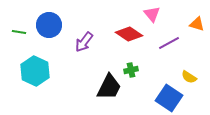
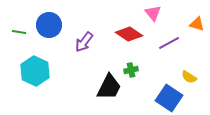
pink triangle: moved 1 px right, 1 px up
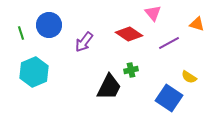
green line: moved 2 px right, 1 px down; rotated 64 degrees clockwise
cyan hexagon: moved 1 px left, 1 px down; rotated 12 degrees clockwise
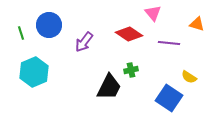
purple line: rotated 35 degrees clockwise
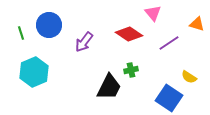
purple line: rotated 40 degrees counterclockwise
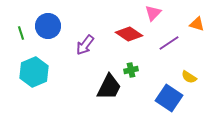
pink triangle: rotated 24 degrees clockwise
blue circle: moved 1 px left, 1 px down
purple arrow: moved 1 px right, 3 px down
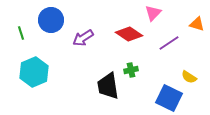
blue circle: moved 3 px right, 6 px up
purple arrow: moved 2 px left, 7 px up; rotated 20 degrees clockwise
black trapezoid: moved 1 px left, 1 px up; rotated 144 degrees clockwise
blue square: rotated 8 degrees counterclockwise
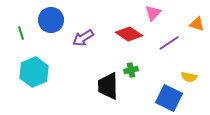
yellow semicircle: rotated 21 degrees counterclockwise
black trapezoid: rotated 8 degrees clockwise
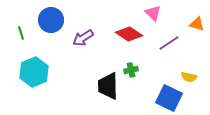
pink triangle: rotated 30 degrees counterclockwise
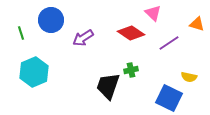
red diamond: moved 2 px right, 1 px up
black trapezoid: rotated 20 degrees clockwise
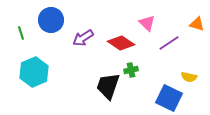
pink triangle: moved 6 px left, 10 px down
red diamond: moved 10 px left, 10 px down
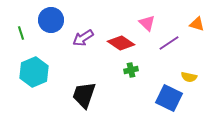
black trapezoid: moved 24 px left, 9 px down
